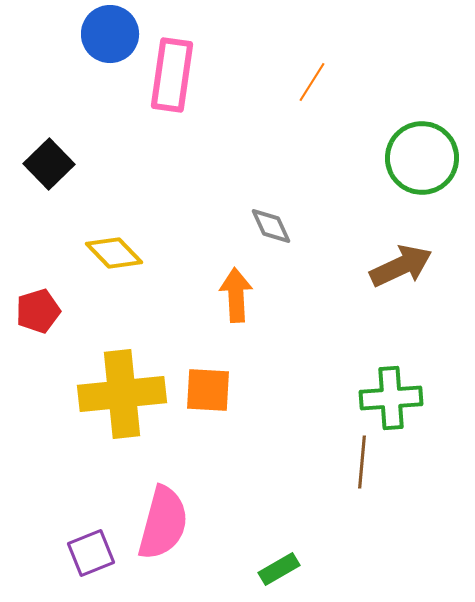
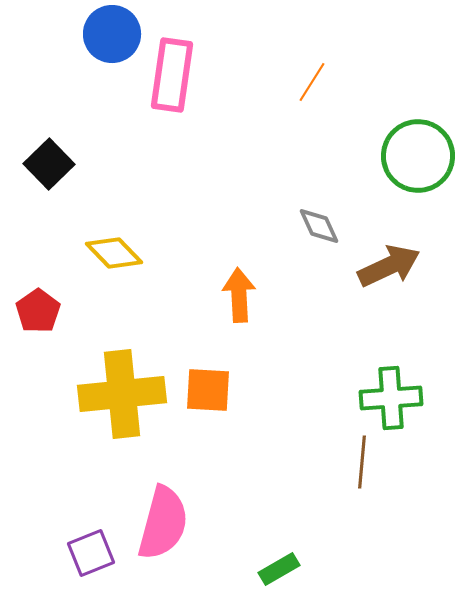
blue circle: moved 2 px right
green circle: moved 4 px left, 2 px up
gray diamond: moved 48 px right
brown arrow: moved 12 px left
orange arrow: moved 3 px right
red pentagon: rotated 18 degrees counterclockwise
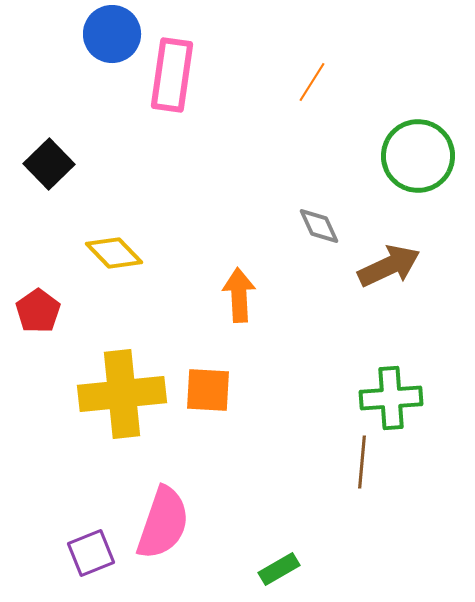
pink semicircle: rotated 4 degrees clockwise
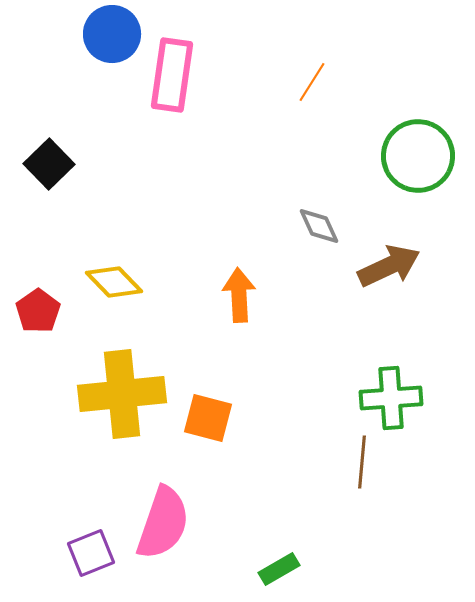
yellow diamond: moved 29 px down
orange square: moved 28 px down; rotated 12 degrees clockwise
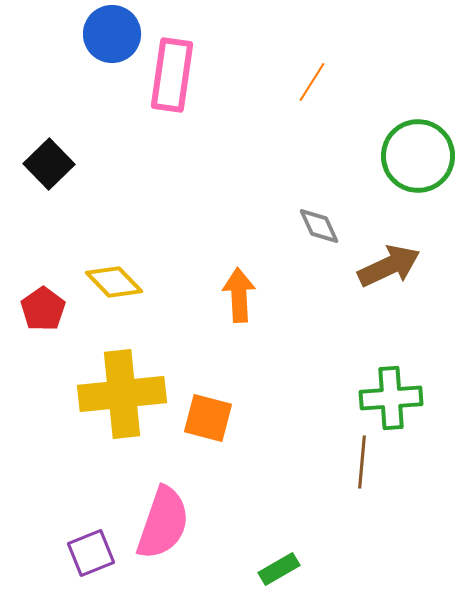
red pentagon: moved 5 px right, 2 px up
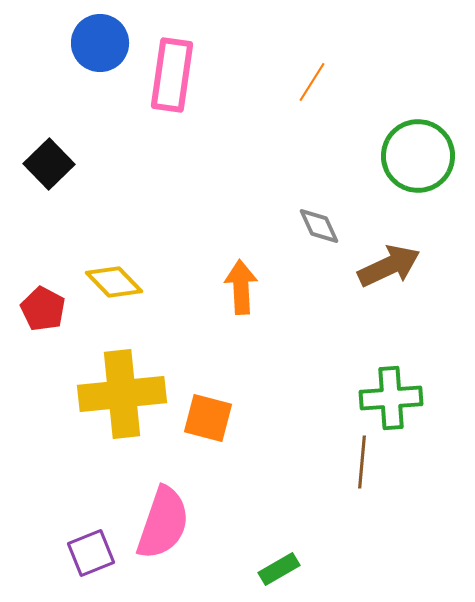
blue circle: moved 12 px left, 9 px down
orange arrow: moved 2 px right, 8 px up
red pentagon: rotated 9 degrees counterclockwise
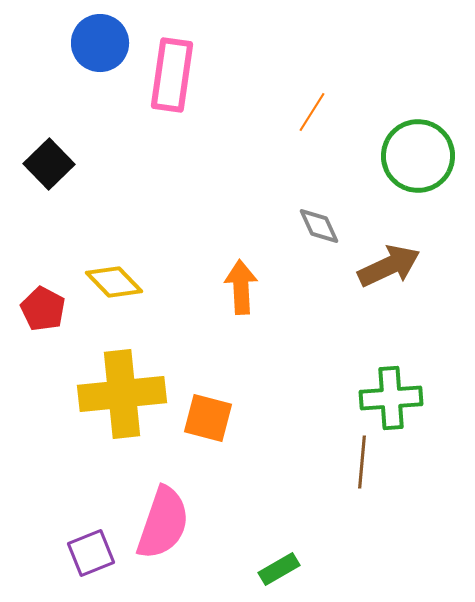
orange line: moved 30 px down
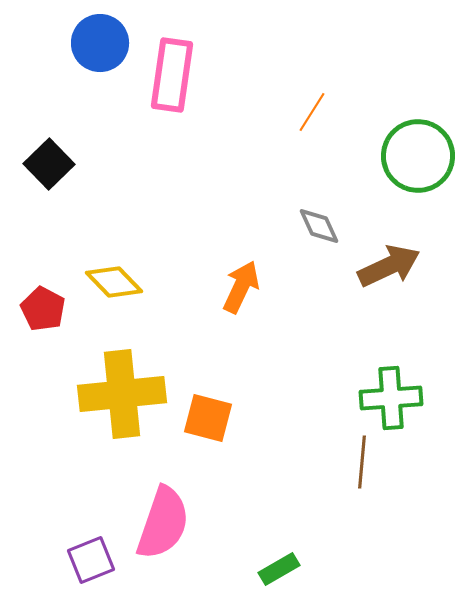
orange arrow: rotated 28 degrees clockwise
purple square: moved 7 px down
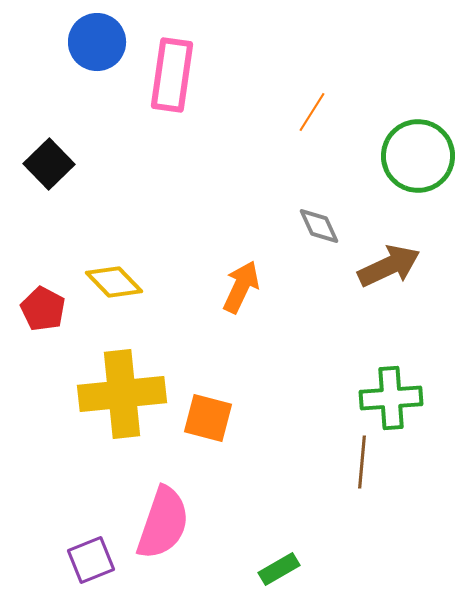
blue circle: moved 3 px left, 1 px up
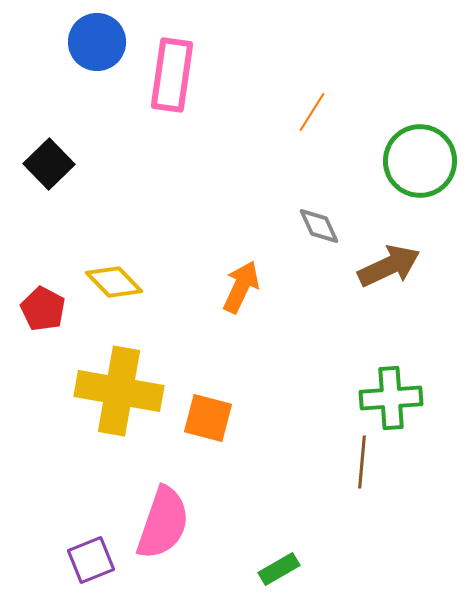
green circle: moved 2 px right, 5 px down
yellow cross: moved 3 px left, 3 px up; rotated 16 degrees clockwise
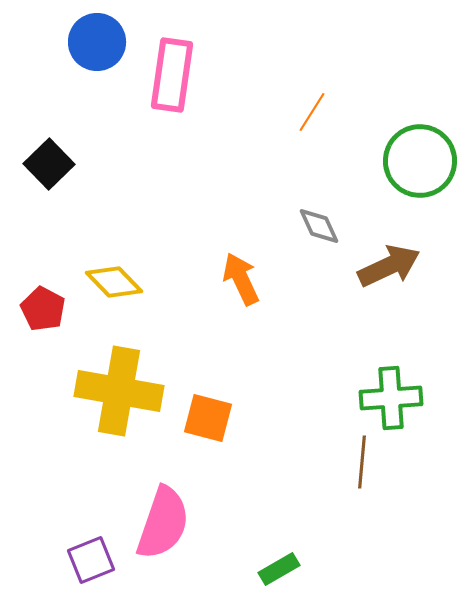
orange arrow: moved 8 px up; rotated 50 degrees counterclockwise
